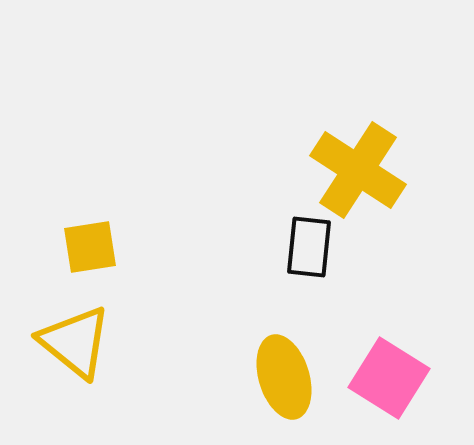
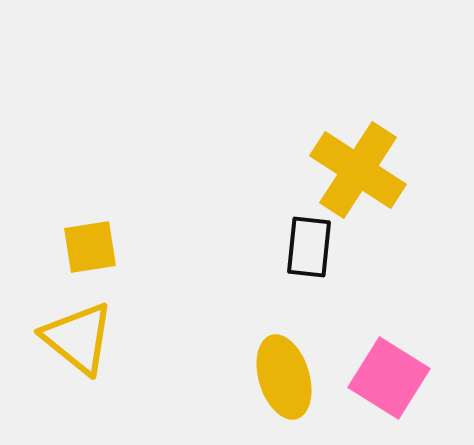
yellow triangle: moved 3 px right, 4 px up
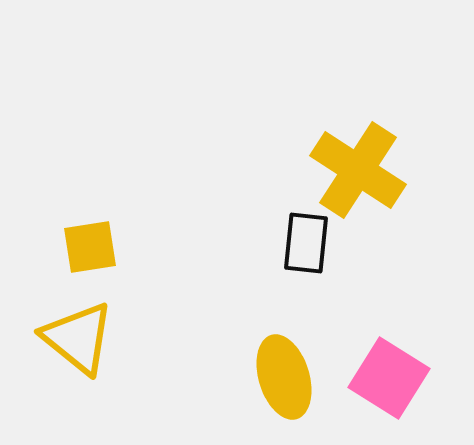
black rectangle: moved 3 px left, 4 px up
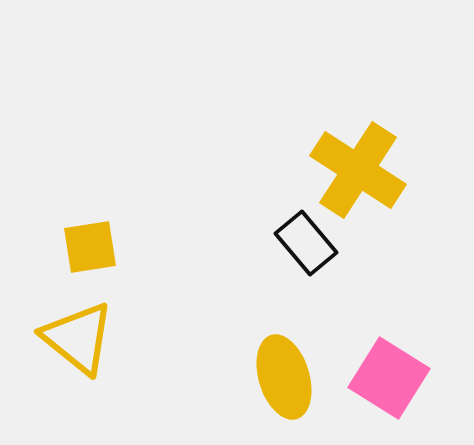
black rectangle: rotated 46 degrees counterclockwise
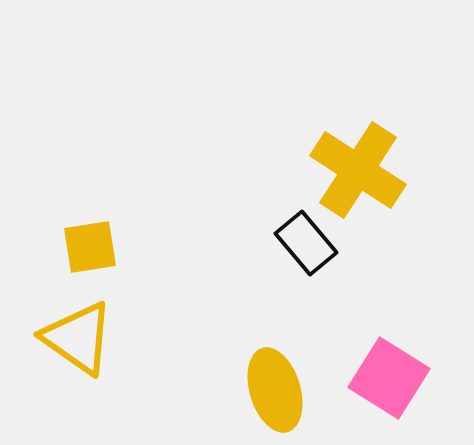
yellow triangle: rotated 4 degrees counterclockwise
yellow ellipse: moved 9 px left, 13 px down
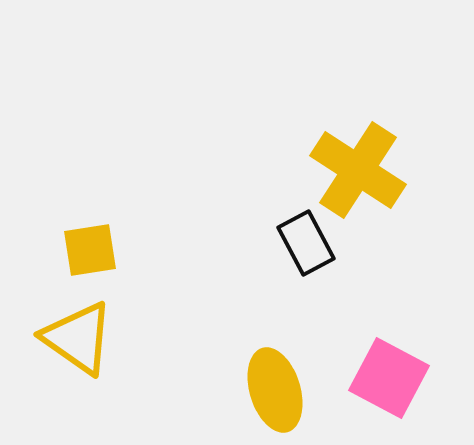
black rectangle: rotated 12 degrees clockwise
yellow square: moved 3 px down
pink square: rotated 4 degrees counterclockwise
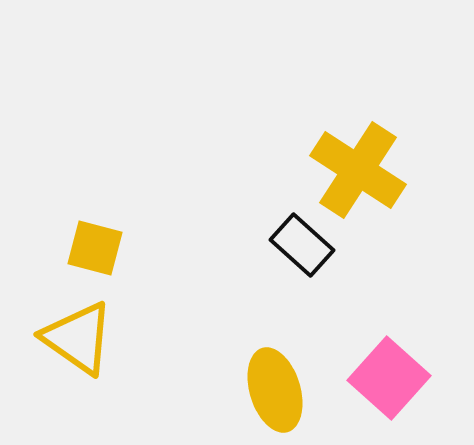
black rectangle: moved 4 px left, 2 px down; rotated 20 degrees counterclockwise
yellow square: moved 5 px right, 2 px up; rotated 24 degrees clockwise
pink square: rotated 14 degrees clockwise
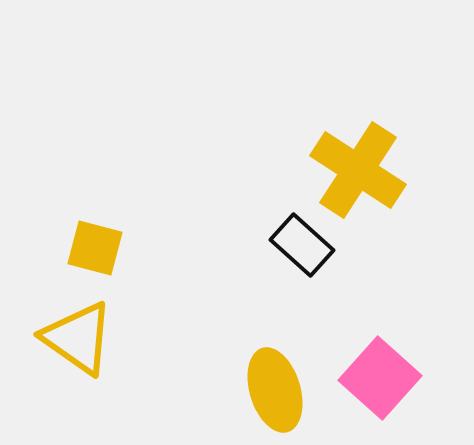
pink square: moved 9 px left
